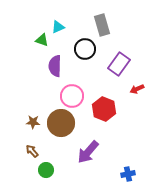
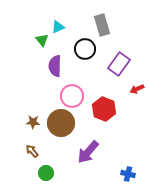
green triangle: rotated 32 degrees clockwise
green circle: moved 3 px down
blue cross: rotated 24 degrees clockwise
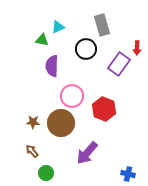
green triangle: rotated 40 degrees counterclockwise
black circle: moved 1 px right
purple semicircle: moved 3 px left
red arrow: moved 41 px up; rotated 64 degrees counterclockwise
purple arrow: moved 1 px left, 1 px down
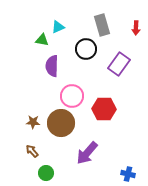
red arrow: moved 1 px left, 20 px up
red hexagon: rotated 20 degrees counterclockwise
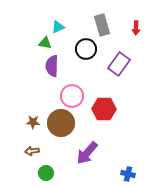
green triangle: moved 3 px right, 3 px down
brown arrow: rotated 56 degrees counterclockwise
